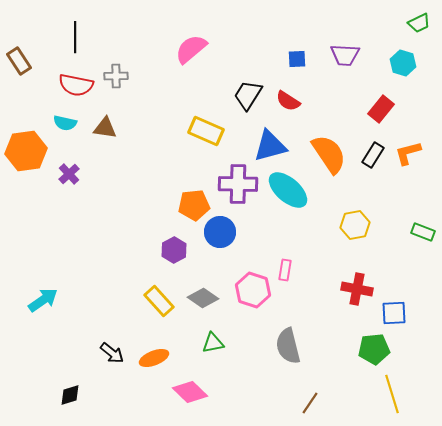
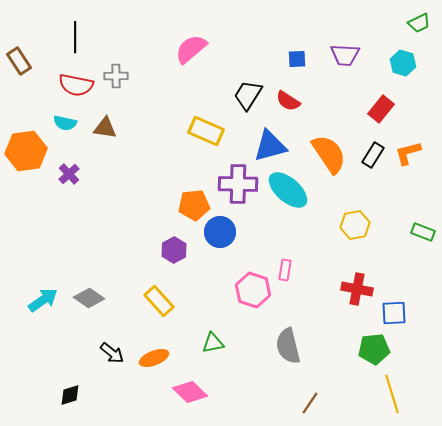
gray diamond at (203, 298): moved 114 px left
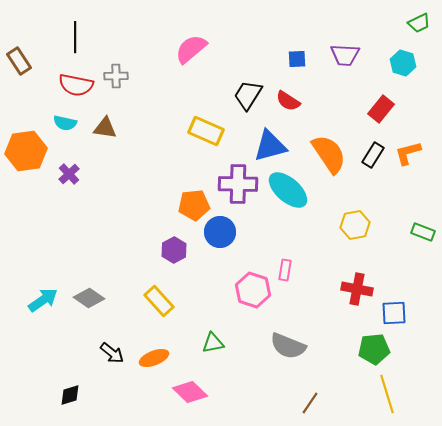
gray semicircle at (288, 346): rotated 54 degrees counterclockwise
yellow line at (392, 394): moved 5 px left
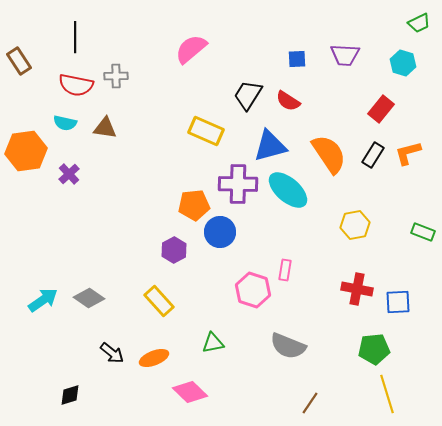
blue square at (394, 313): moved 4 px right, 11 px up
